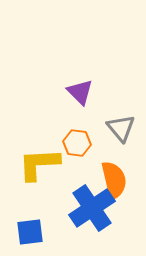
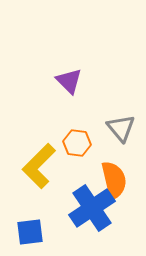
purple triangle: moved 11 px left, 11 px up
yellow L-shape: moved 2 px down; rotated 42 degrees counterclockwise
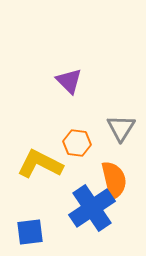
gray triangle: rotated 12 degrees clockwise
yellow L-shape: moved 1 px right, 2 px up; rotated 72 degrees clockwise
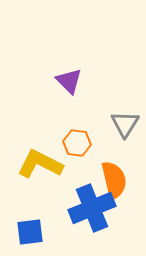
gray triangle: moved 4 px right, 4 px up
blue cross: rotated 12 degrees clockwise
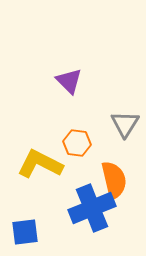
blue square: moved 5 px left
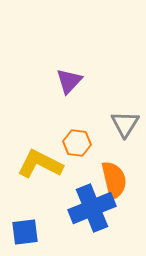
purple triangle: rotated 28 degrees clockwise
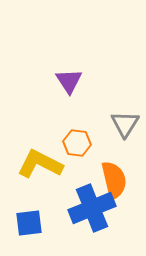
purple triangle: rotated 16 degrees counterclockwise
blue square: moved 4 px right, 9 px up
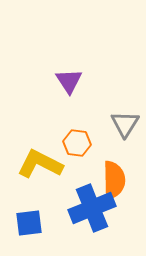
orange semicircle: rotated 12 degrees clockwise
